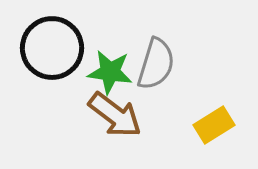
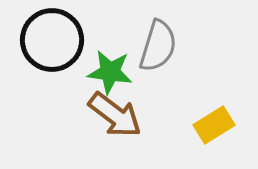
black circle: moved 8 px up
gray semicircle: moved 2 px right, 18 px up
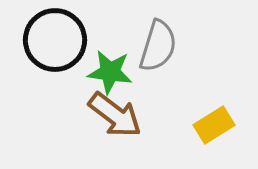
black circle: moved 3 px right
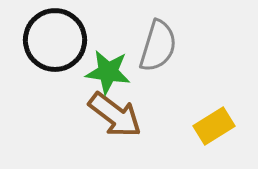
green star: moved 2 px left
yellow rectangle: moved 1 px down
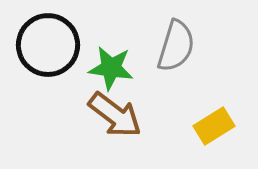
black circle: moved 7 px left, 5 px down
gray semicircle: moved 18 px right
green star: moved 3 px right, 4 px up
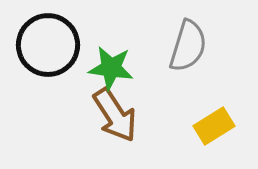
gray semicircle: moved 12 px right
brown arrow: rotated 20 degrees clockwise
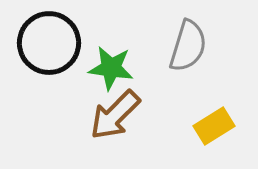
black circle: moved 1 px right, 2 px up
brown arrow: rotated 78 degrees clockwise
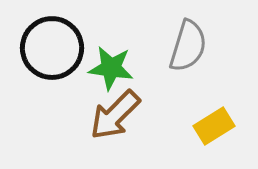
black circle: moved 3 px right, 5 px down
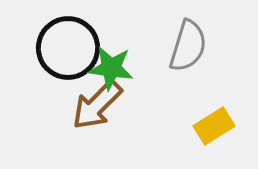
black circle: moved 16 px right
brown arrow: moved 18 px left, 10 px up
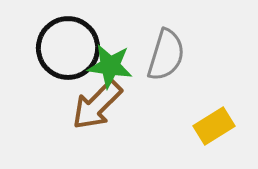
gray semicircle: moved 22 px left, 9 px down
green star: moved 1 px left, 2 px up
